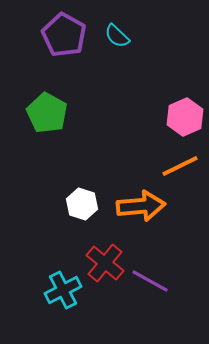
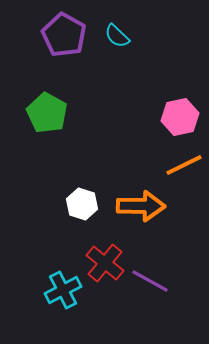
pink hexagon: moved 5 px left; rotated 12 degrees clockwise
orange line: moved 4 px right, 1 px up
orange arrow: rotated 6 degrees clockwise
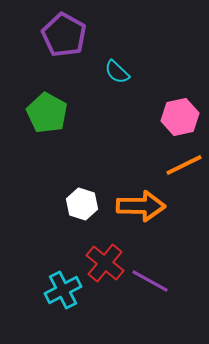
cyan semicircle: moved 36 px down
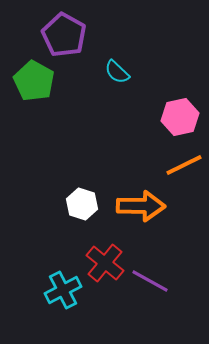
green pentagon: moved 13 px left, 32 px up
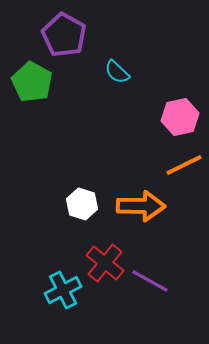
green pentagon: moved 2 px left, 1 px down
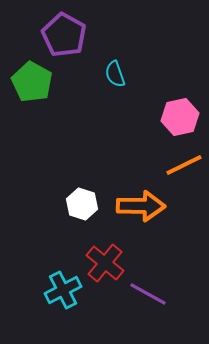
cyan semicircle: moved 2 px left, 2 px down; rotated 28 degrees clockwise
purple line: moved 2 px left, 13 px down
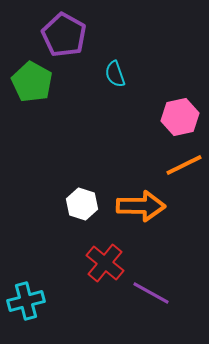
cyan cross: moved 37 px left, 11 px down; rotated 12 degrees clockwise
purple line: moved 3 px right, 1 px up
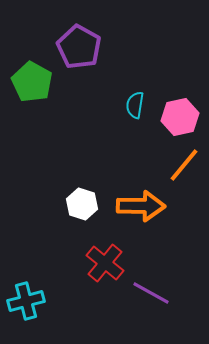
purple pentagon: moved 15 px right, 12 px down
cyan semicircle: moved 20 px right, 31 px down; rotated 28 degrees clockwise
orange line: rotated 24 degrees counterclockwise
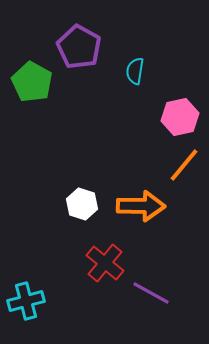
cyan semicircle: moved 34 px up
